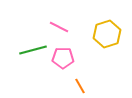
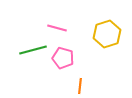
pink line: moved 2 px left, 1 px down; rotated 12 degrees counterclockwise
pink pentagon: rotated 15 degrees clockwise
orange line: rotated 35 degrees clockwise
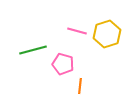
pink line: moved 20 px right, 3 px down
pink pentagon: moved 6 px down
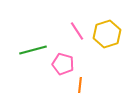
pink line: rotated 42 degrees clockwise
orange line: moved 1 px up
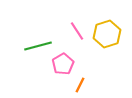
green line: moved 5 px right, 4 px up
pink pentagon: rotated 25 degrees clockwise
orange line: rotated 21 degrees clockwise
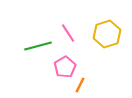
pink line: moved 9 px left, 2 px down
pink pentagon: moved 2 px right, 3 px down
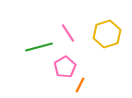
green line: moved 1 px right, 1 px down
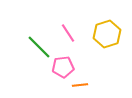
green line: rotated 60 degrees clockwise
pink pentagon: moved 2 px left; rotated 25 degrees clockwise
orange line: rotated 56 degrees clockwise
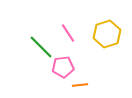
green line: moved 2 px right
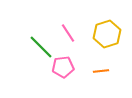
orange line: moved 21 px right, 14 px up
